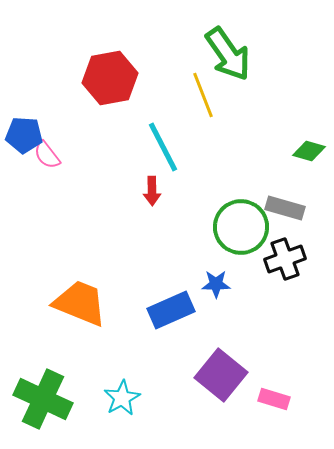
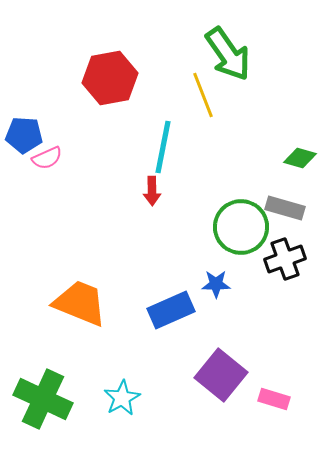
cyan line: rotated 38 degrees clockwise
green diamond: moved 9 px left, 7 px down
pink semicircle: moved 3 px down; rotated 76 degrees counterclockwise
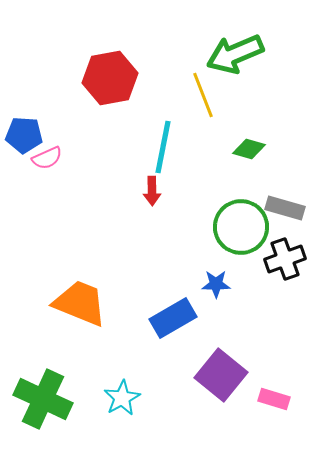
green arrow: moved 7 px right; rotated 102 degrees clockwise
green diamond: moved 51 px left, 9 px up
blue rectangle: moved 2 px right, 8 px down; rotated 6 degrees counterclockwise
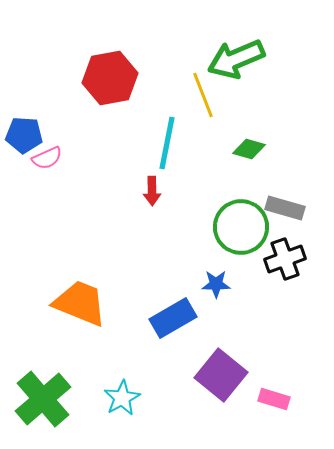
green arrow: moved 1 px right, 5 px down
cyan line: moved 4 px right, 4 px up
green cross: rotated 24 degrees clockwise
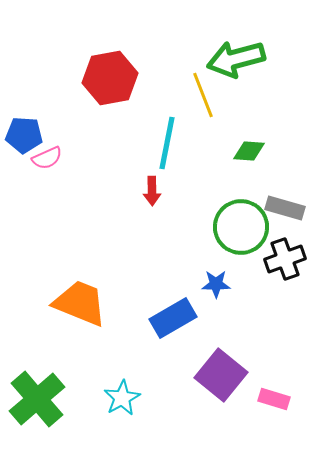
green arrow: rotated 8 degrees clockwise
green diamond: moved 2 px down; rotated 12 degrees counterclockwise
green cross: moved 6 px left
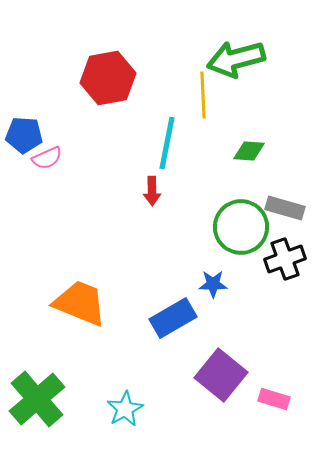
red hexagon: moved 2 px left
yellow line: rotated 18 degrees clockwise
blue star: moved 3 px left
cyan star: moved 3 px right, 11 px down
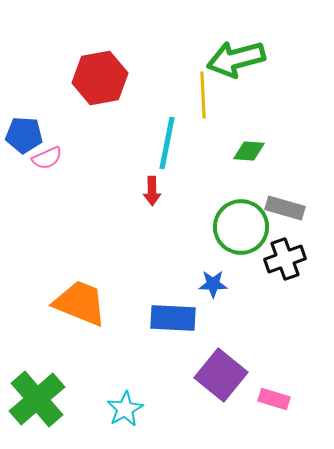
red hexagon: moved 8 px left
blue rectangle: rotated 33 degrees clockwise
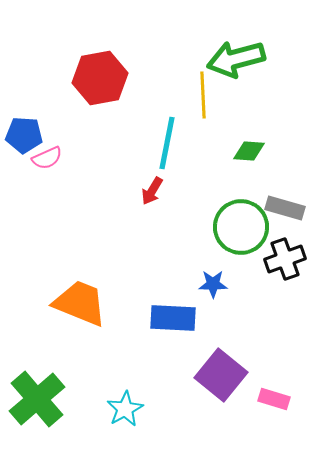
red arrow: rotated 32 degrees clockwise
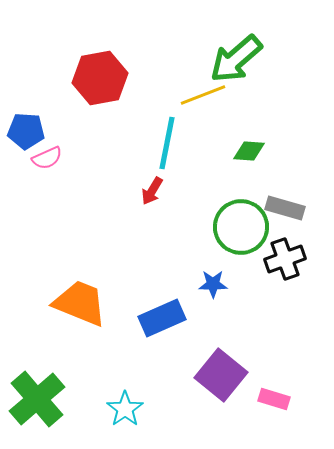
green arrow: rotated 26 degrees counterclockwise
yellow line: rotated 72 degrees clockwise
blue pentagon: moved 2 px right, 4 px up
blue rectangle: moved 11 px left; rotated 27 degrees counterclockwise
cyan star: rotated 6 degrees counterclockwise
